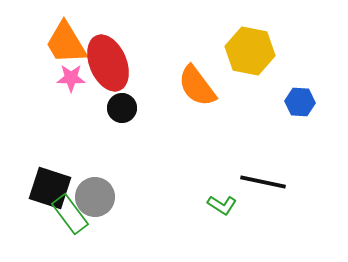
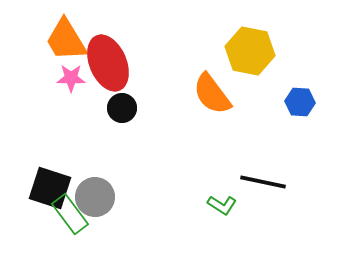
orange trapezoid: moved 3 px up
orange semicircle: moved 15 px right, 8 px down
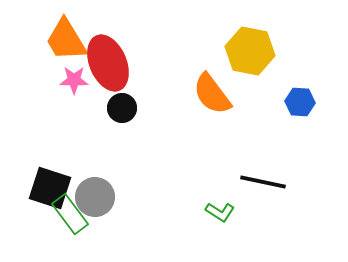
pink star: moved 3 px right, 2 px down
green L-shape: moved 2 px left, 7 px down
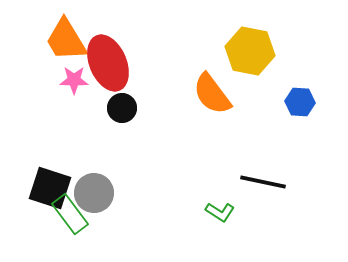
gray circle: moved 1 px left, 4 px up
